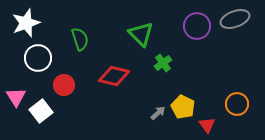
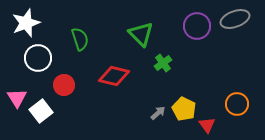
pink triangle: moved 1 px right, 1 px down
yellow pentagon: moved 1 px right, 2 px down
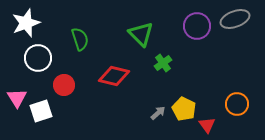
white square: rotated 20 degrees clockwise
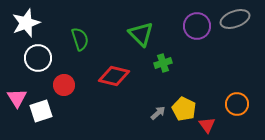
green cross: rotated 18 degrees clockwise
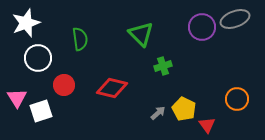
purple circle: moved 5 px right, 1 px down
green semicircle: rotated 10 degrees clockwise
green cross: moved 3 px down
red diamond: moved 2 px left, 12 px down
orange circle: moved 5 px up
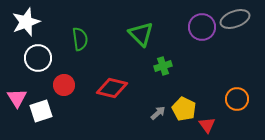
white star: moved 1 px up
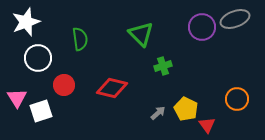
yellow pentagon: moved 2 px right
